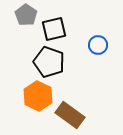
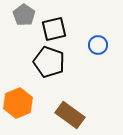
gray pentagon: moved 2 px left
orange hexagon: moved 20 px left, 7 px down; rotated 12 degrees clockwise
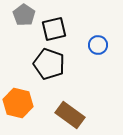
black pentagon: moved 2 px down
orange hexagon: rotated 24 degrees counterclockwise
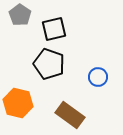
gray pentagon: moved 4 px left
blue circle: moved 32 px down
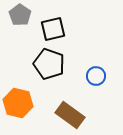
black square: moved 1 px left
blue circle: moved 2 px left, 1 px up
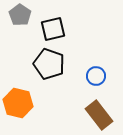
brown rectangle: moved 29 px right; rotated 16 degrees clockwise
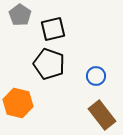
brown rectangle: moved 3 px right
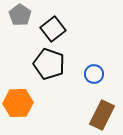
black square: rotated 25 degrees counterclockwise
blue circle: moved 2 px left, 2 px up
orange hexagon: rotated 16 degrees counterclockwise
brown rectangle: rotated 64 degrees clockwise
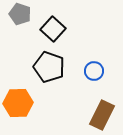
gray pentagon: moved 1 px up; rotated 15 degrees counterclockwise
black square: rotated 10 degrees counterclockwise
black pentagon: moved 3 px down
blue circle: moved 3 px up
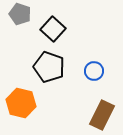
orange hexagon: moved 3 px right; rotated 16 degrees clockwise
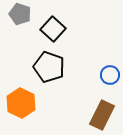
blue circle: moved 16 px right, 4 px down
orange hexagon: rotated 12 degrees clockwise
